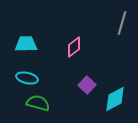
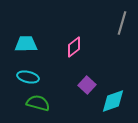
cyan ellipse: moved 1 px right, 1 px up
cyan diamond: moved 2 px left, 2 px down; rotated 8 degrees clockwise
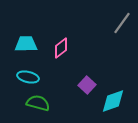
gray line: rotated 20 degrees clockwise
pink diamond: moved 13 px left, 1 px down
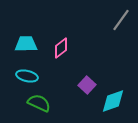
gray line: moved 1 px left, 3 px up
cyan ellipse: moved 1 px left, 1 px up
green semicircle: moved 1 px right; rotated 10 degrees clockwise
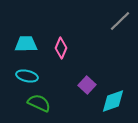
gray line: moved 1 px left, 1 px down; rotated 10 degrees clockwise
pink diamond: rotated 30 degrees counterclockwise
